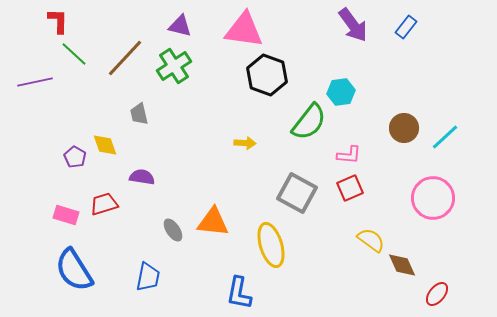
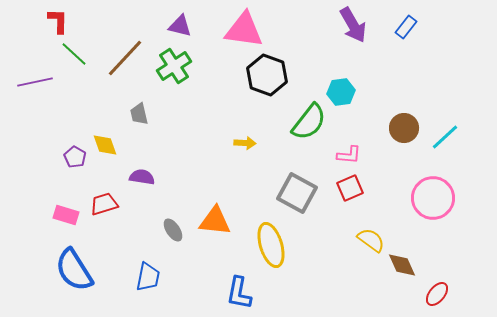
purple arrow: rotated 6 degrees clockwise
orange triangle: moved 2 px right, 1 px up
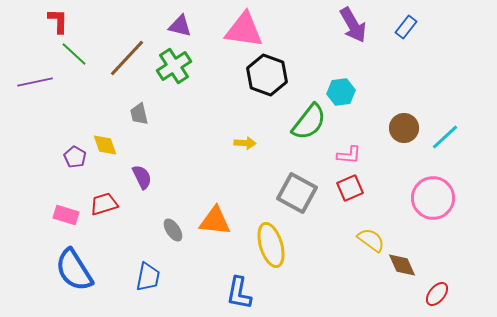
brown line: moved 2 px right
purple semicircle: rotated 55 degrees clockwise
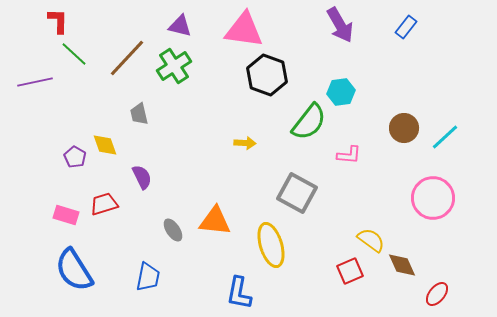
purple arrow: moved 13 px left
red square: moved 83 px down
